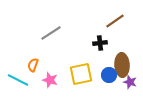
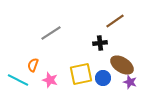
brown ellipse: rotated 55 degrees counterclockwise
blue circle: moved 6 px left, 3 px down
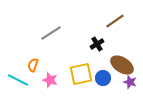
black cross: moved 3 px left, 1 px down; rotated 24 degrees counterclockwise
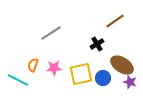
pink star: moved 4 px right, 12 px up; rotated 21 degrees counterclockwise
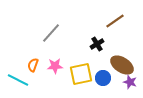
gray line: rotated 15 degrees counterclockwise
pink star: moved 1 px right, 2 px up
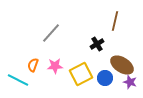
brown line: rotated 42 degrees counterclockwise
yellow square: rotated 15 degrees counterclockwise
blue circle: moved 2 px right
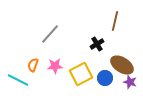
gray line: moved 1 px left, 1 px down
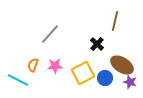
black cross: rotated 16 degrees counterclockwise
yellow square: moved 2 px right, 1 px up
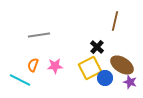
gray line: moved 11 px left, 1 px down; rotated 40 degrees clockwise
black cross: moved 3 px down
yellow square: moved 7 px right, 5 px up
cyan line: moved 2 px right
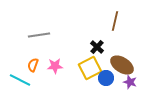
blue circle: moved 1 px right
